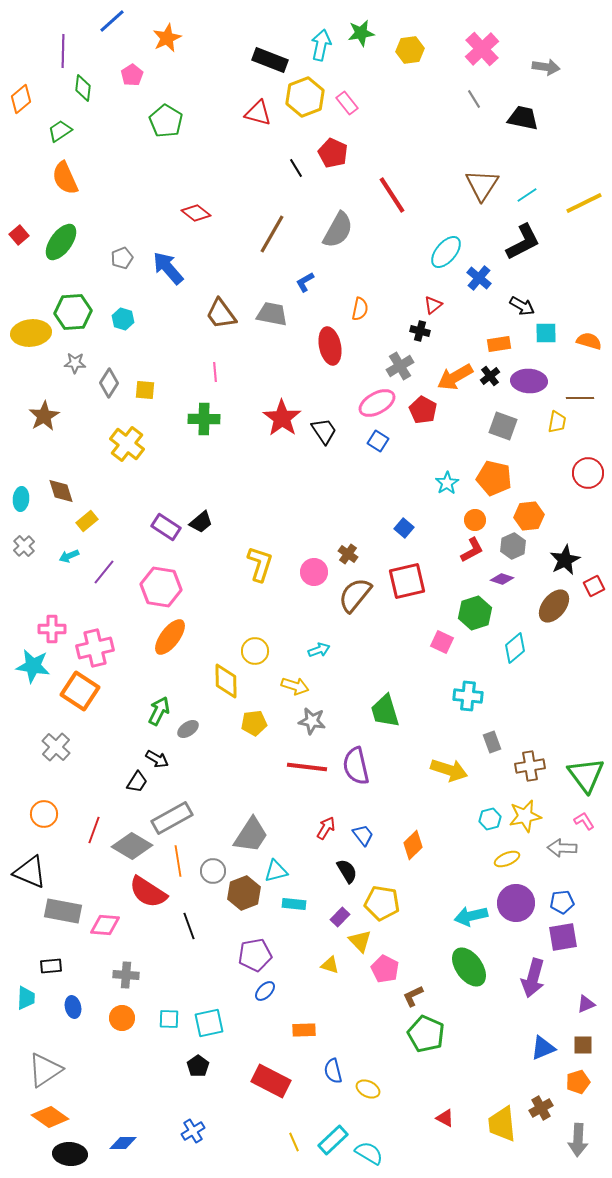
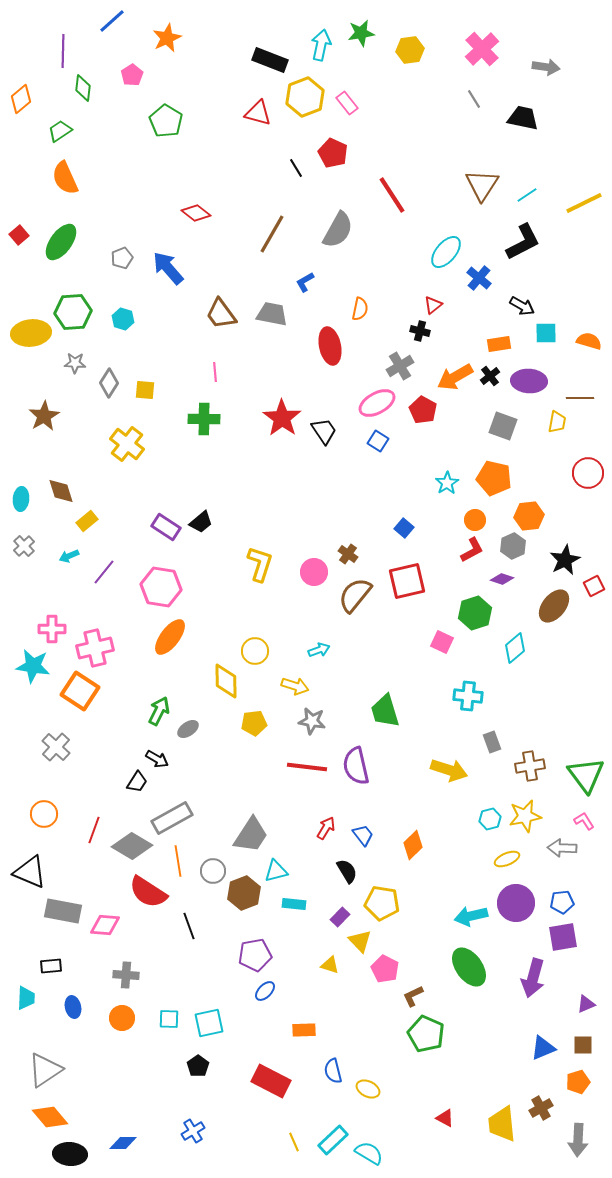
orange diamond at (50, 1117): rotated 15 degrees clockwise
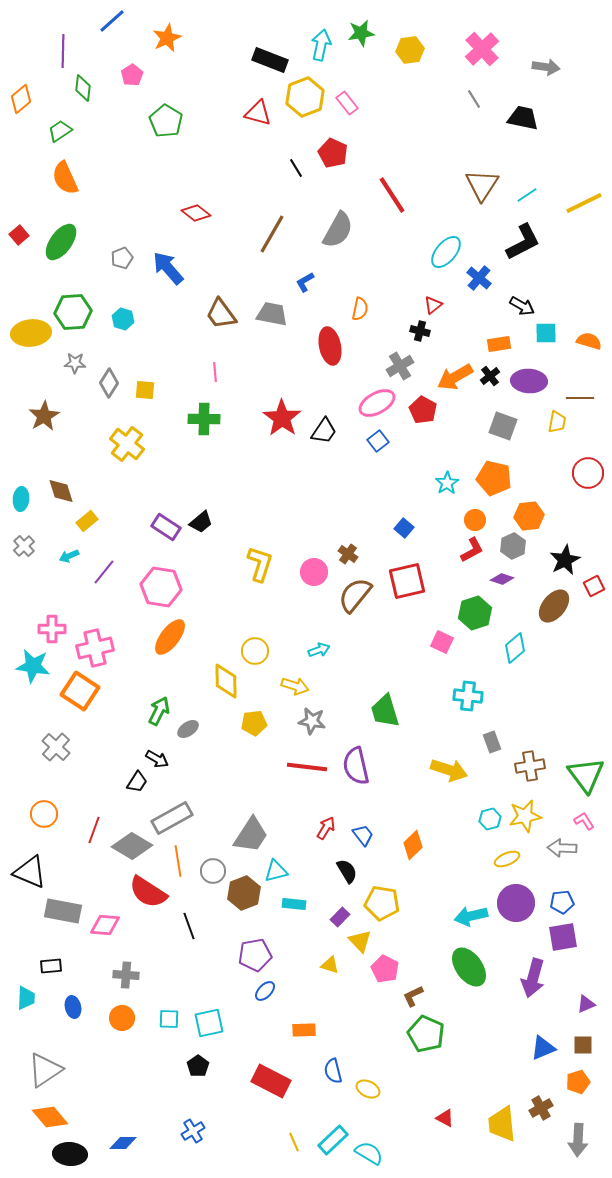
black trapezoid at (324, 431): rotated 68 degrees clockwise
blue square at (378, 441): rotated 20 degrees clockwise
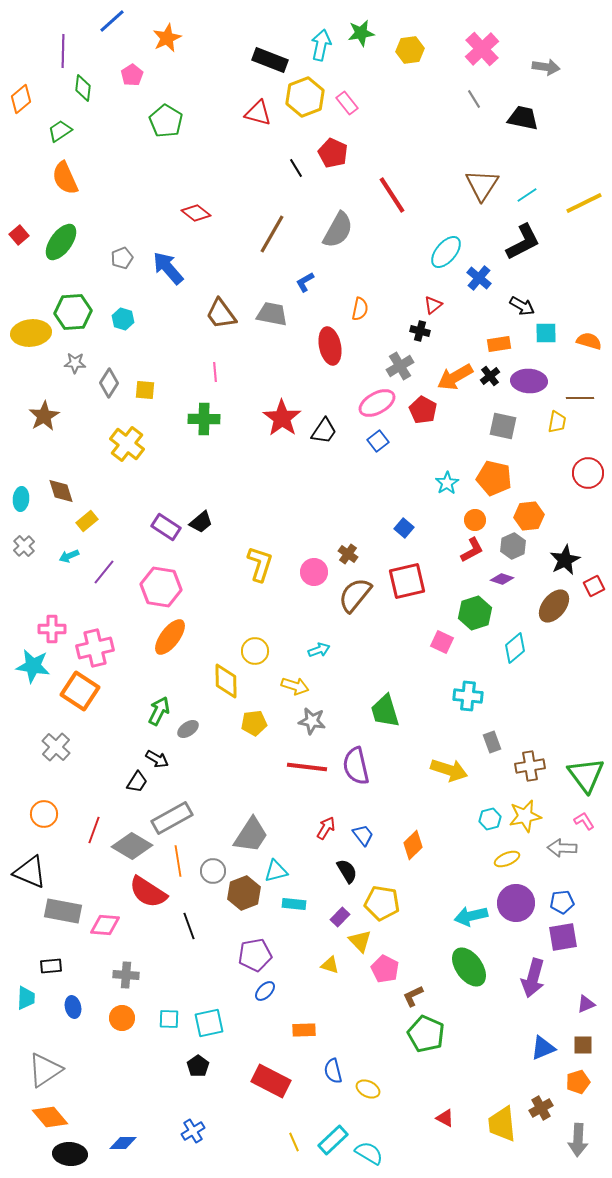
gray square at (503, 426): rotated 8 degrees counterclockwise
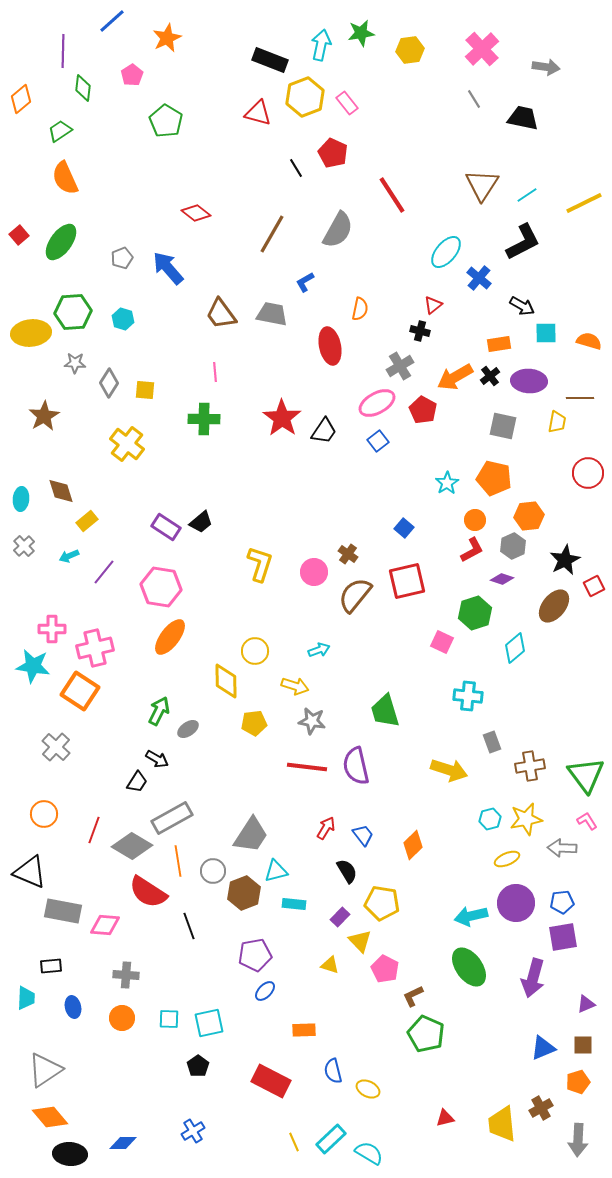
yellow star at (525, 816): moved 1 px right, 3 px down
pink L-shape at (584, 821): moved 3 px right
red triangle at (445, 1118): rotated 42 degrees counterclockwise
cyan rectangle at (333, 1140): moved 2 px left, 1 px up
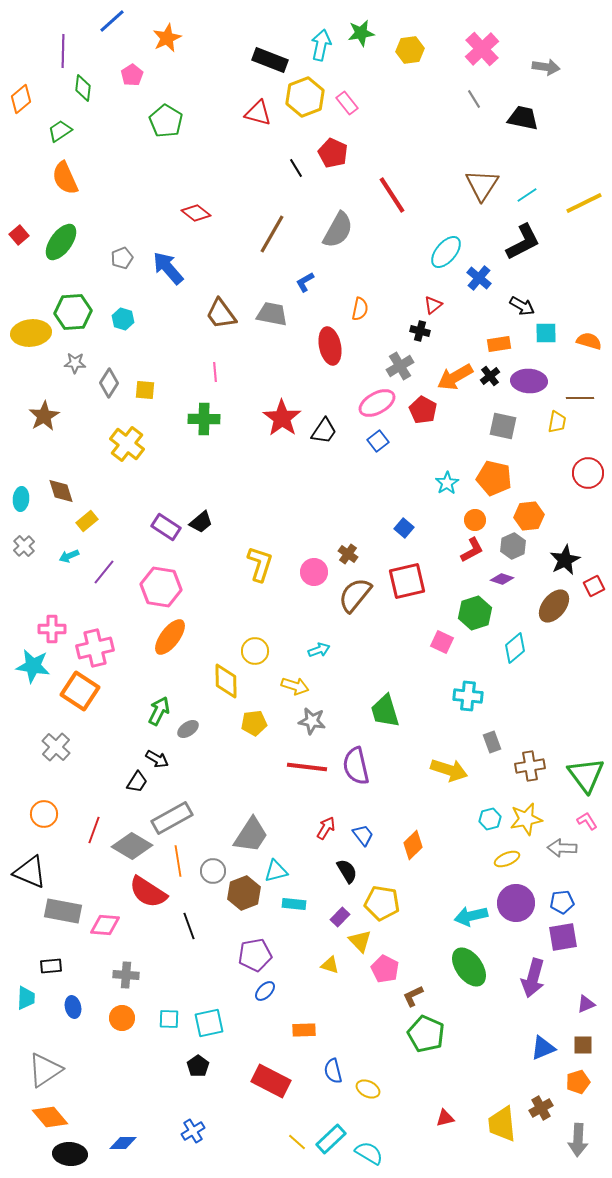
yellow line at (294, 1142): moved 3 px right; rotated 24 degrees counterclockwise
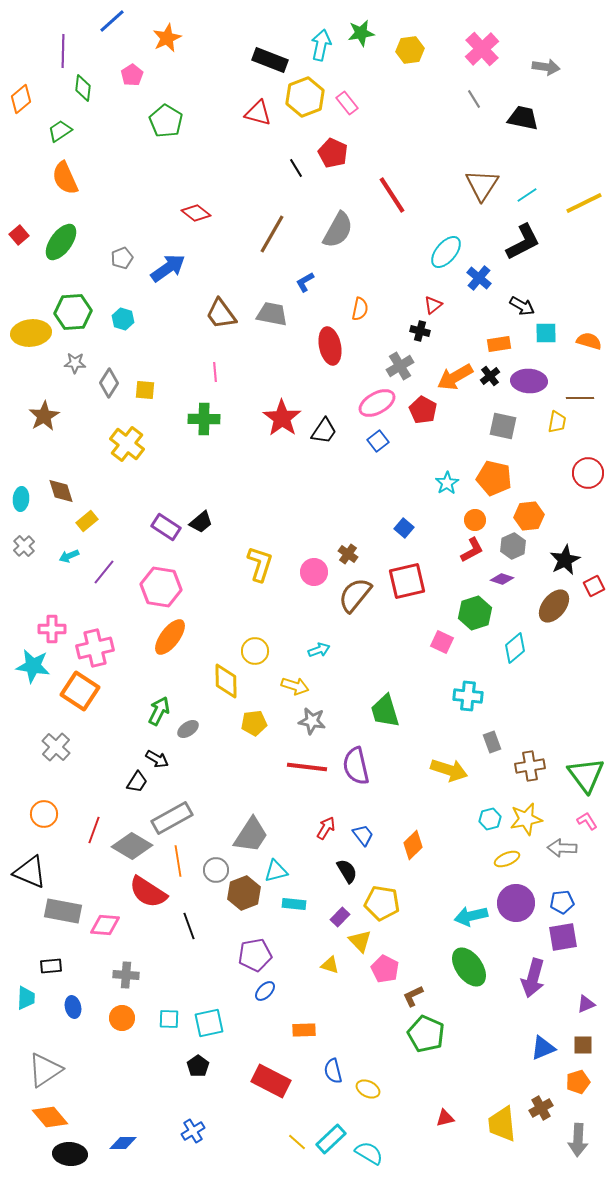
blue arrow at (168, 268): rotated 96 degrees clockwise
gray circle at (213, 871): moved 3 px right, 1 px up
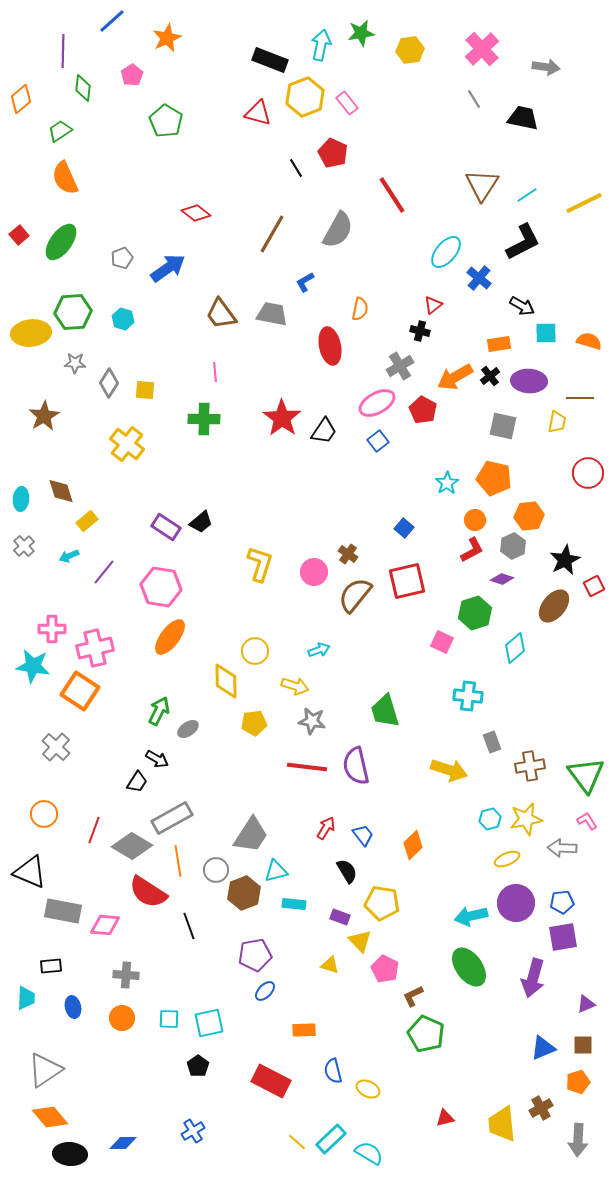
purple rectangle at (340, 917): rotated 66 degrees clockwise
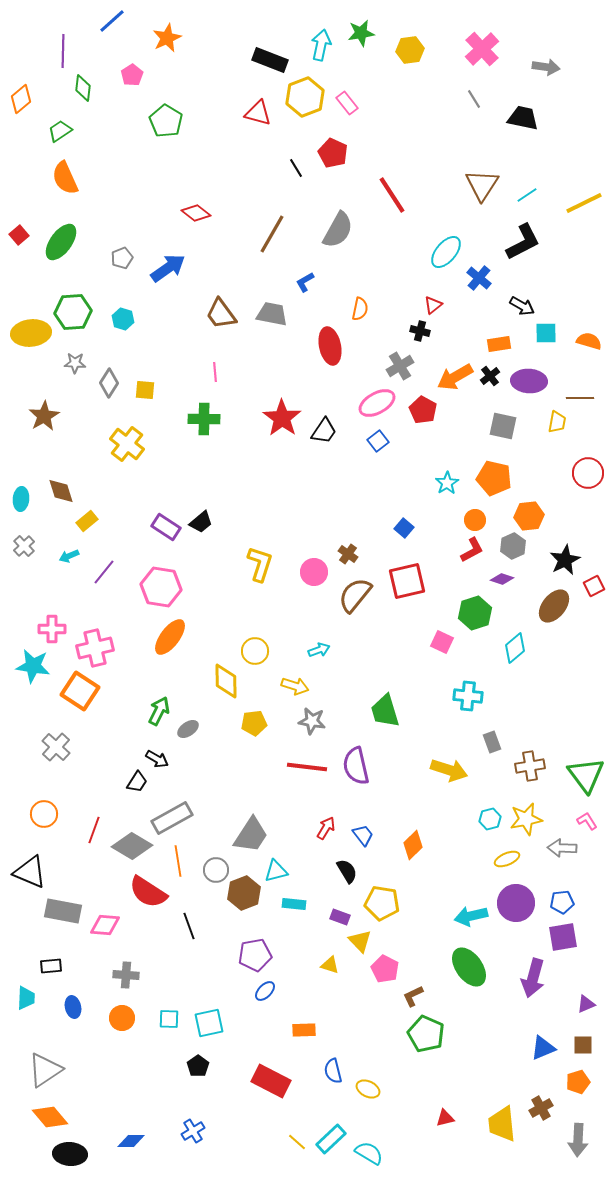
blue diamond at (123, 1143): moved 8 px right, 2 px up
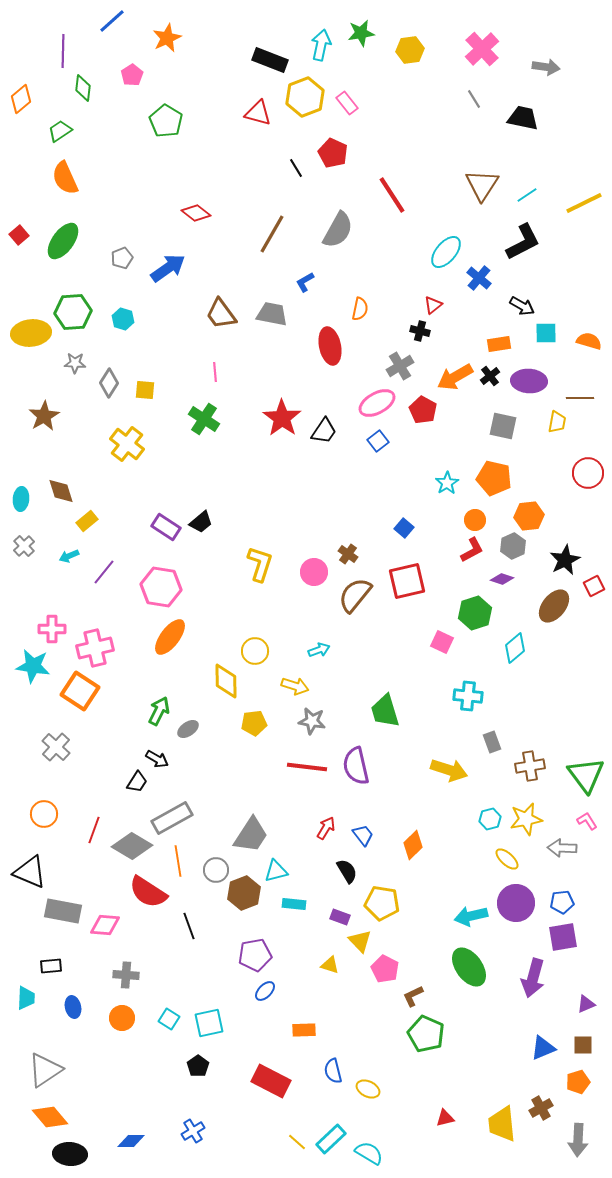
green ellipse at (61, 242): moved 2 px right, 1 px up
green cross at (204, 419): rotated 32 degrees clockwise
yellow ellipse at (507, 859): rotated 65 degrees clockwise
cyan square at (169, 1019): rotated 30 degrees clockwise
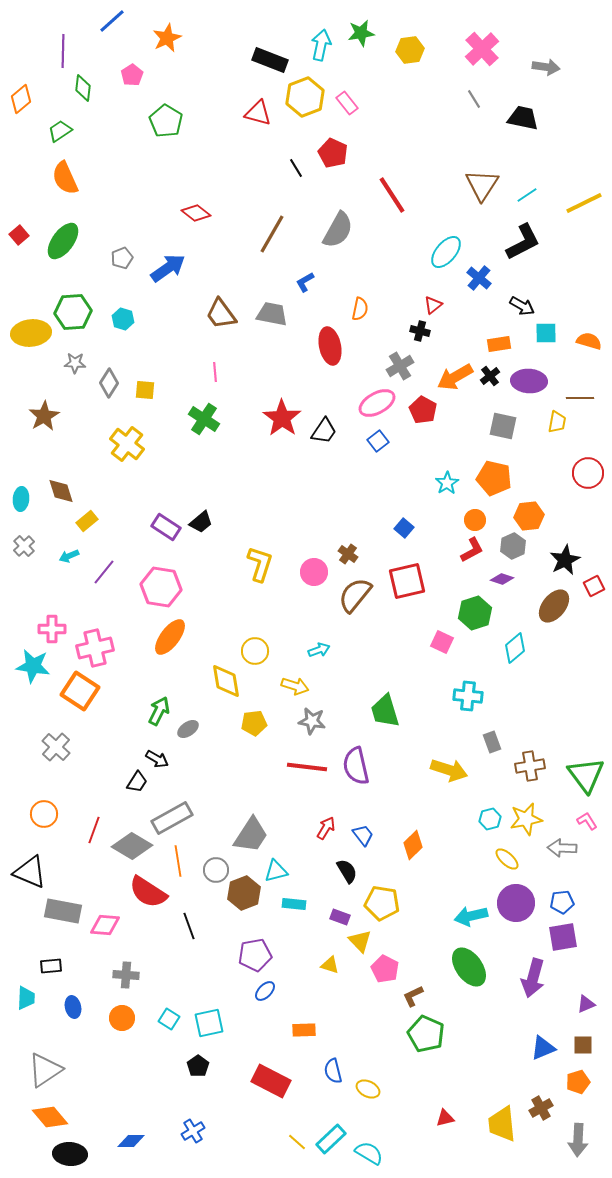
yellow diamond at (226, 681): rotated 9 degrees counterclockwise
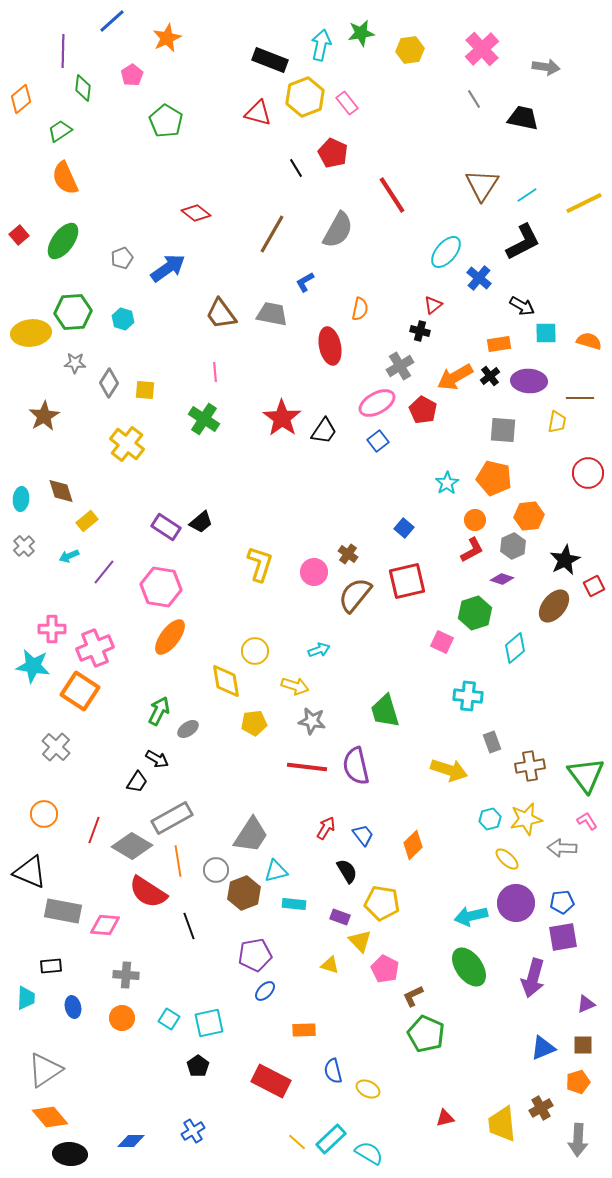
gray square at (503, 426): moved 4 px down; rotated 8 degrees counterclockwise
pink cross at (95, 648): rotated 9 degrees counterclockwise
